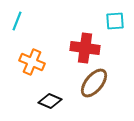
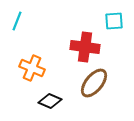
cyan square: moved 1 px left
red cross: moved 1 px up
orange cross: moved 6 px down
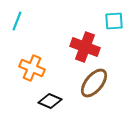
red cross: rotated 12 degrees clockwise
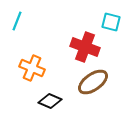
cyan square: moved 3 px left, 1 px down; rotated 18 degrees clockwise
brown ellipse: moved 1 px left, 1 px up; rotated 16 degrees clockwise
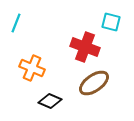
cyan line: moved 1 px left, 2 px down
brown ellipse: moved 1 px right, 1 px down
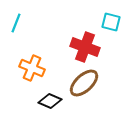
brown ellipse: moved 10 px left; rotated 8 degrees counterclockwise
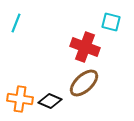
orange cross: moved 12 px left, 31 px down; rotated 15 degrees counterclockwise
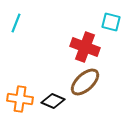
brown ellipse: moved 1 px right, 1 px up
black diamond: moved 3 px right
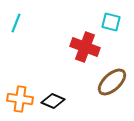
brown ellipse: moved 27 px right
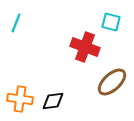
black diamond: rotated 30 degrees counterclockwise
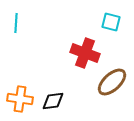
cyan line: rotated 18 degrees counterclockwise
red cross: moved 6 px down
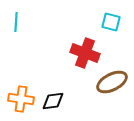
cyan line: moved 1 px up
brown ellipse: rotated 16 degrees clockwise
orange cross: moved 1 px right
